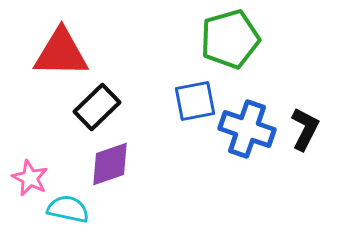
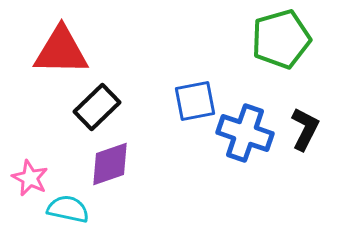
green pentagon: moved 51 px right
red triangle: moved 2 px up
blue cross: moved 2 px left, 4 px down
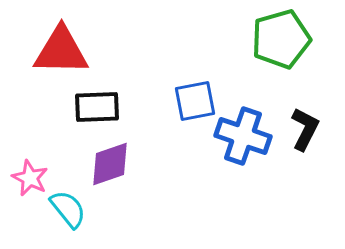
black rectangle: rotated 42 degrees clockwise
blue cross: moved 2 px left, 3 px down
cyan semicircle: rotated 39 degrees clockwise
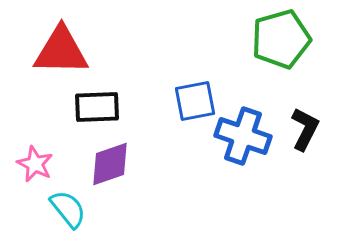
pink star: moved 5 px right, 14 px up
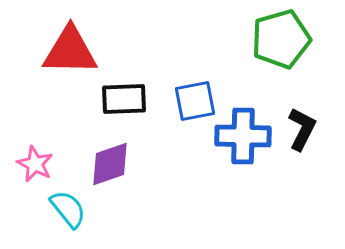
red triangle: moved 9 px right
black rectangle: moved 27 px right, 8 px up
black L-shape: moved 3 px left
blue cross: rotated 18 degrees counterclockwise
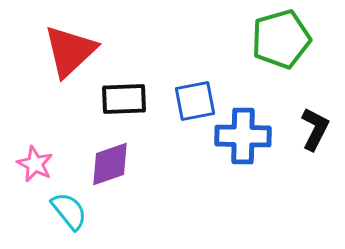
red triangle: rotated 44 degrees counterclockwise
black L-shape: moved 13 px right
cyan semicircle: moved 1 px right, 2 px down
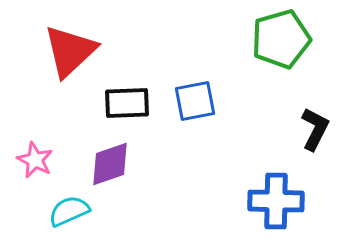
black rectangle: moved 3 px right, 4 px down
blue cross: moved 33 px right, 65 px down
pink star: moved 4 px up
cyan semicircle: rotated 75 degrees counterclockwise
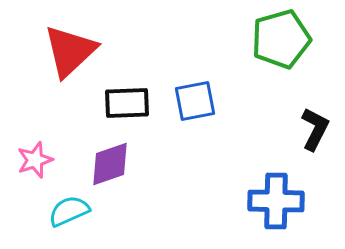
pink star: rotated 27 degrees clockwise
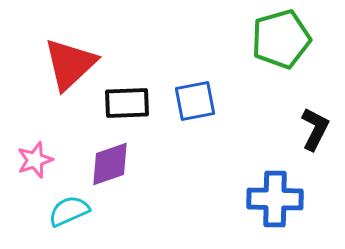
red triangle: moved 13 px down
blue cross: moved 1 px left, 2 px up
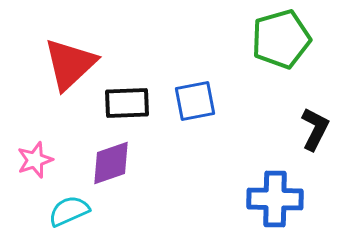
purple diamond: moved 1 px right, 1 px up
